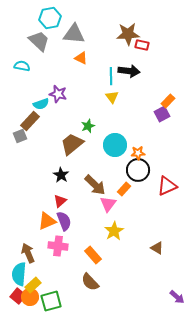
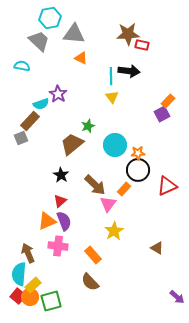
purple star at (58, 94): rotated 18 degrees clockwise
gray square at (20, 136): moved 1 px right, 2 px down
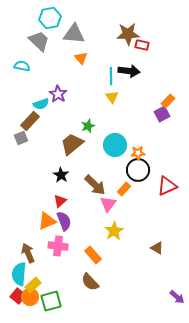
orange triangle at (81, 58): rotated 24 degrees clockwise
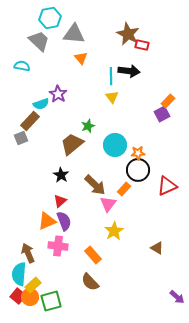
brown star at (128, 34): rotated 30 degrees clockwise
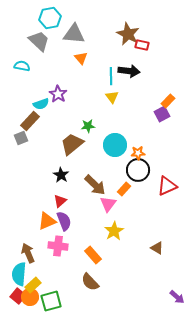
green star at (88, 126): rotated 16 degrees clockwise
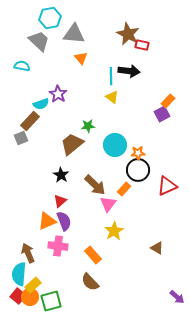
yellow triangle at (112, 97): rotated 16 degrees counterclockwise
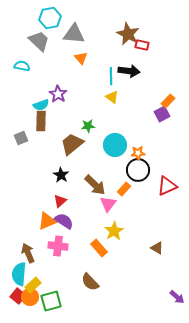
cyan semicircle at (41, 104): moved 1 px down
brown rectangle at (30, 121): moved 11 px right; rotated 42 degrees counterclockwise
purple semicircle at (64, 221): rotated 36 degrees counterclockwise
orange rectangle at (93, 255): moved 6 px right, 7 px up
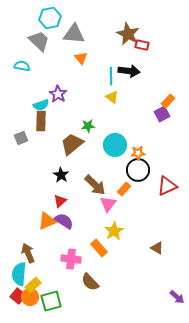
pink cross at (58, 246): moved 13 px right, 13 px down
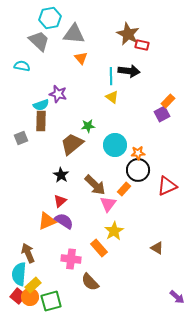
purple star at (58, 94): rotated 18 degrees counterclockwise
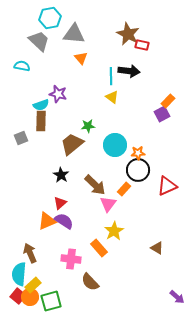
red triangle at (60, 201): moved 2 px down
brown arrow at (28, 253): moved 2 px right
